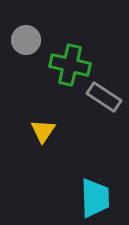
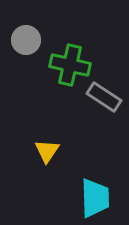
yellow triangle: moved 4 px right, 20 px down
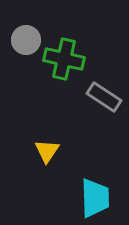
green cross: moved 6 px left, 6 px up
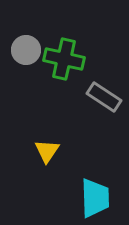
gray circle: moved 10 px down
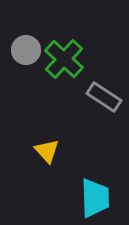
green cross: rotated 30 degrees clockwise
yellow triangle: rotated 16 degrees counterclockwise
